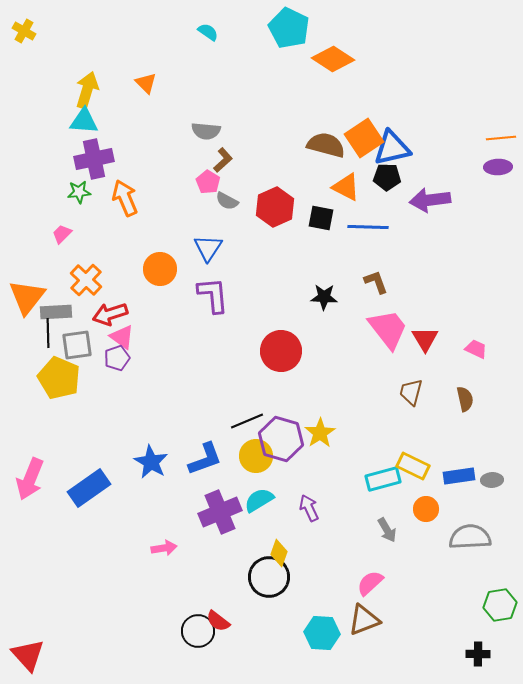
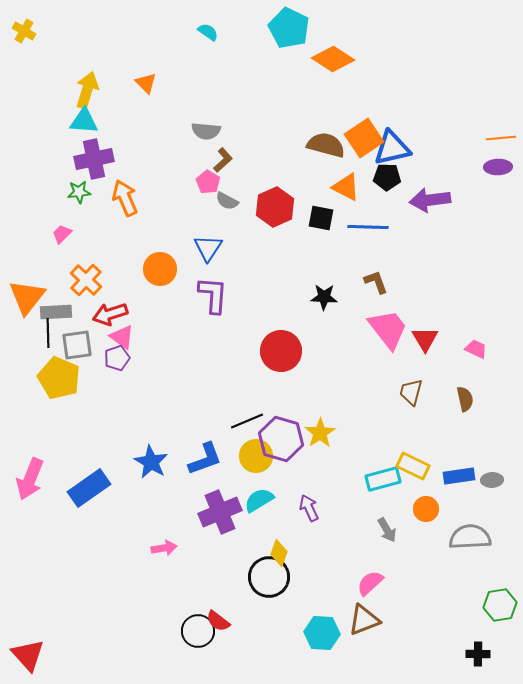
purple L-shape at (213, 295): rotated 9 degrees clockwise
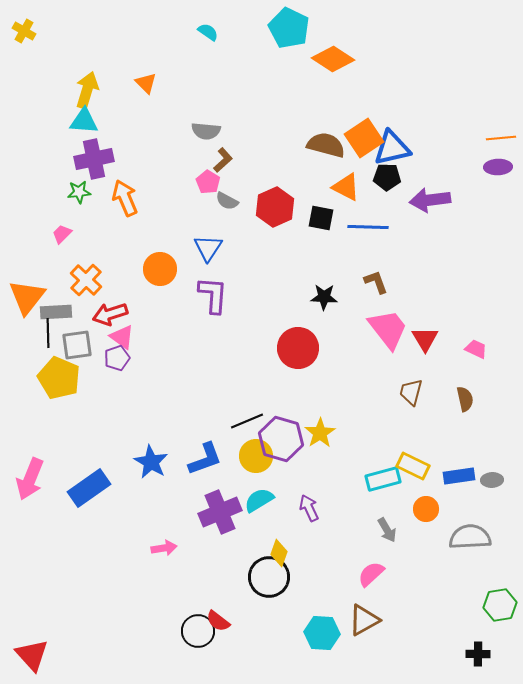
red circle at (281, 351): moved 17 px right, 3 px up
pink semicircle at (370, 583): moved 1 px right, 9 px up
brown triangle at (364, 620): rotated 8 degrees counterclockwise
red triangle at (28, 655): moved 4 px right
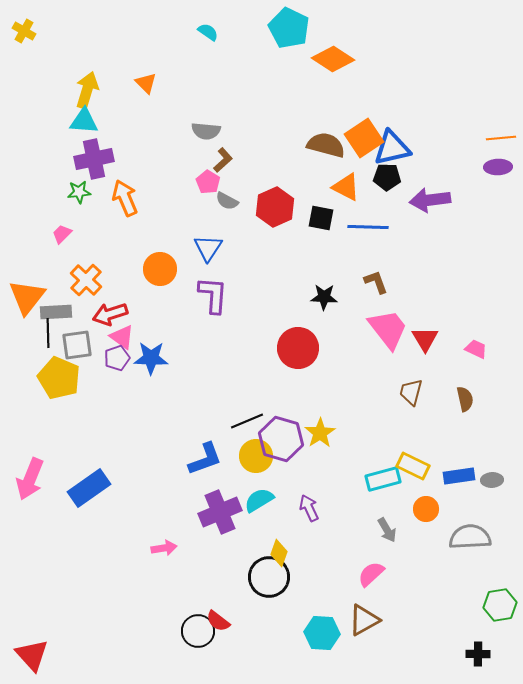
blue star at (151, 462): moved 104 px up; rotated 28 degrees counterclockwise
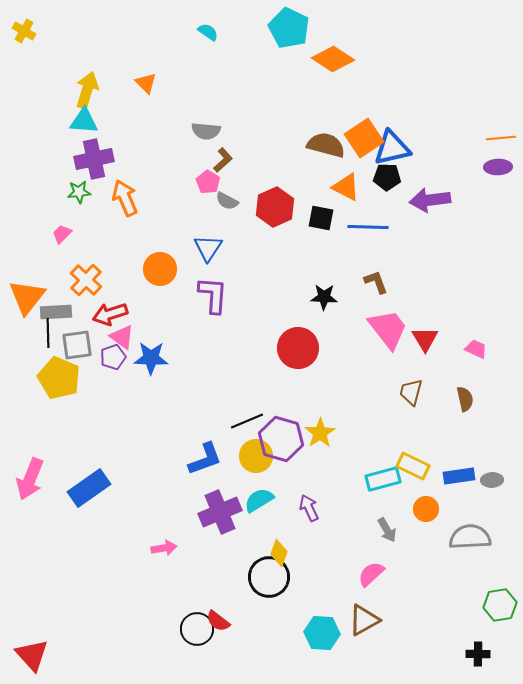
purple pentagon at (117, 358): moved 4 px left, 1 px up
black circle at (198, 631): moved 1 px left, 2 px up
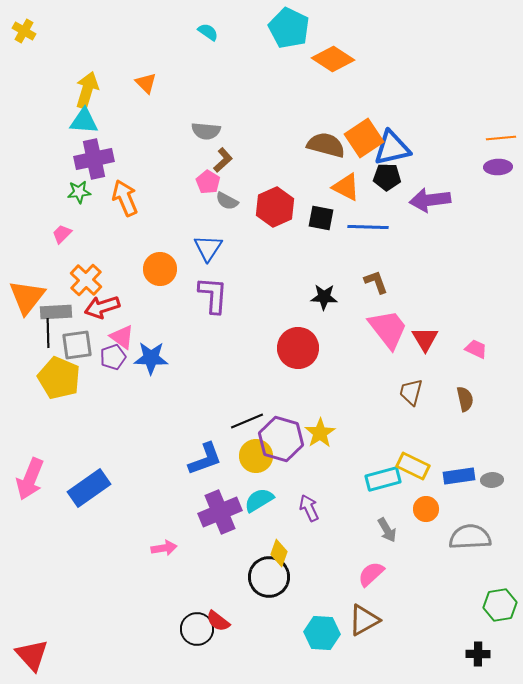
red arrow at (110, 314): moved 8 px left, 7 px up
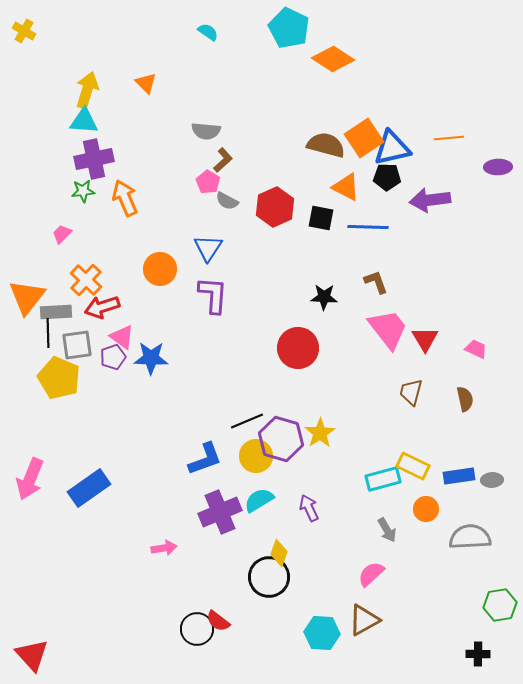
orange line at (501, 138): moved 52 px left
green star at (79, 192): moved 4 px right, 1 px up
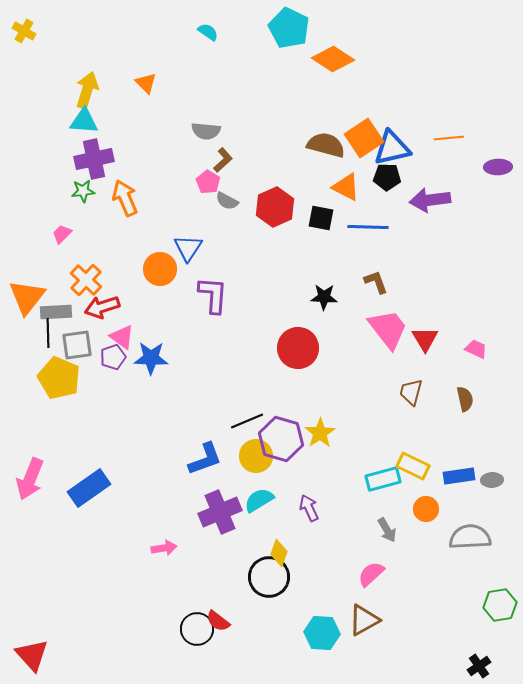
blue triangle at (208, 248): moved 20 px left
black cross at (478, 654): moved 1 px right, 12 px down; rotated 35 degrees counterclockwise
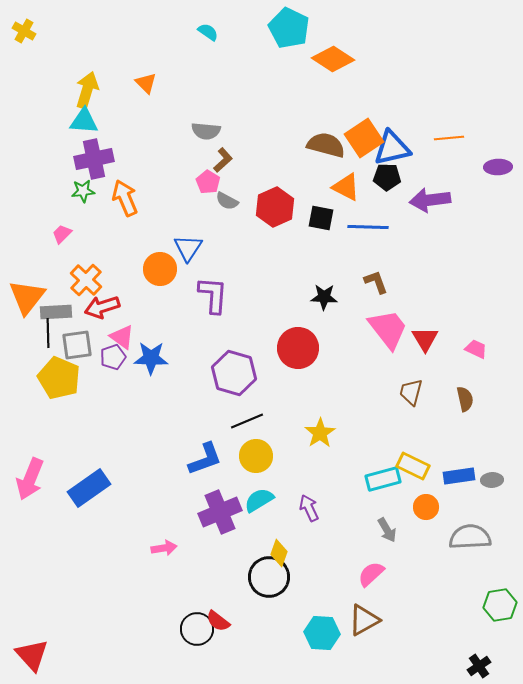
purple hexagon at (281, 439): moved 47 px left, 66 px up
orange circle at (426, 509): moved 2 px up
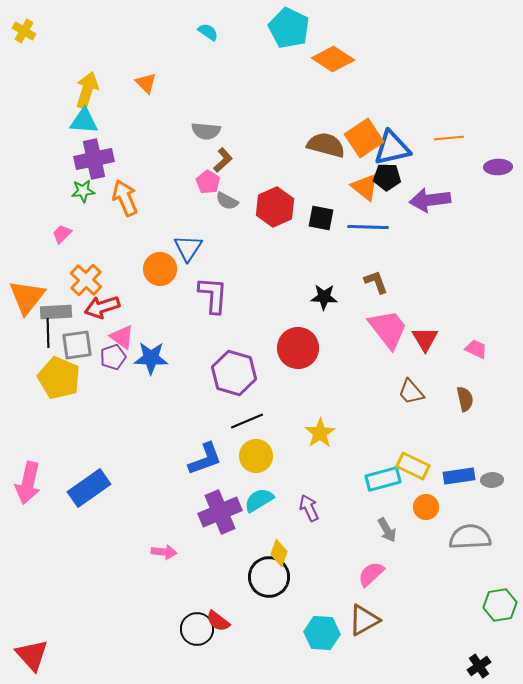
orange triangle at (346, 187): moved 19 px right; rotated 12 degrees clockwise
brown trapezoid at (411, 392): rotated 56 degrees counterclockwise
pink arrow at (30, 479): moved 2 px left, 4 px down; rotated 9 degrees counterclockwise
pink arrow at (164, 548): moved 4 px down; rotated 15 degrees clockwise
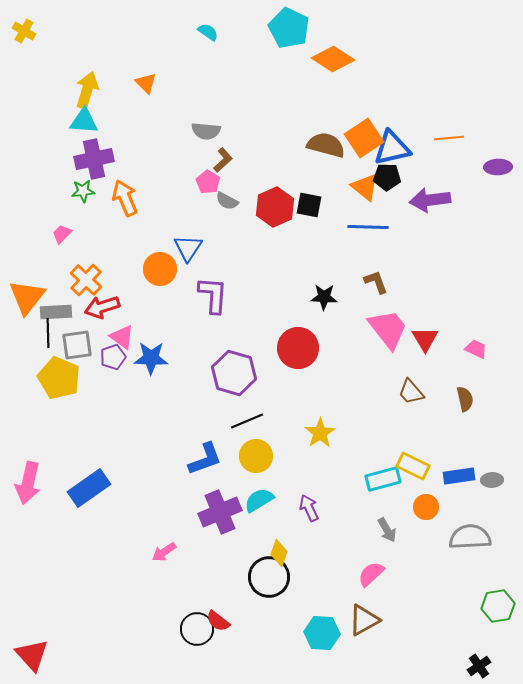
black square at (321, 218): moved 12 px left, 13 px up
pink arrow at (164, 552): rotated 140 degrees clockwise
green hexagon at (500, 605): moved 2 px left, 1 px down
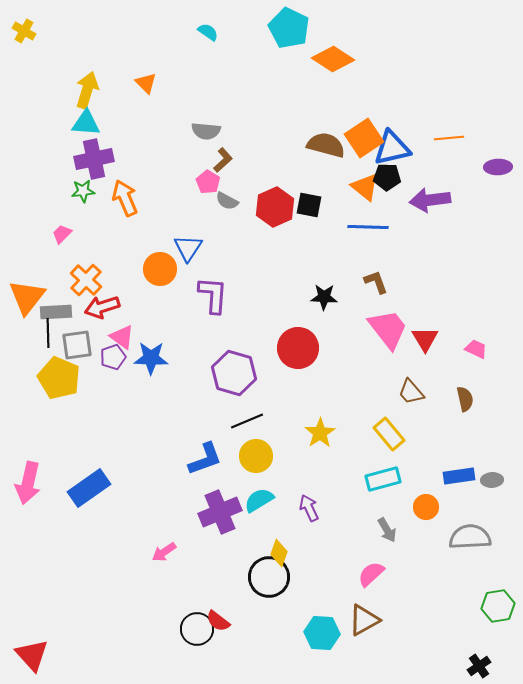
cyan triangle at (84, 121): moved 2 px right, 2 px down
yellow rectangle at (413, 466): moved 24 px left, 32 px up; rotated 24 degrees clockwise
